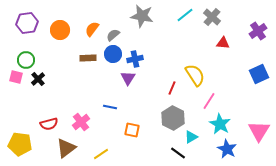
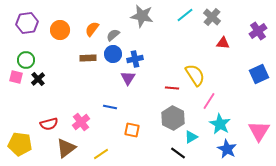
red line: rotated 72 degrees clockwise
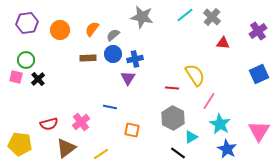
gray star: moved 1 px down
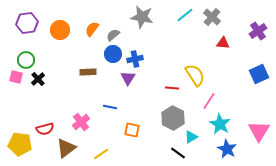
brown rectangle: moved 14 px down
red semicircle: moved 4 px left, 5 px down
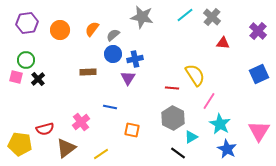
purple cross: rotated 12 degrees counterclockwise
